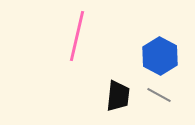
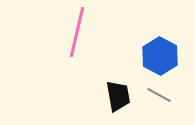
pink line: moved 4 px up
black trapezoid: rotated 16 degrees counterclockwise
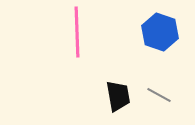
pink line: rotated 15 degrees counterclockwise
blue hexagon: moved 24 px up; rotated 9 degrees counterclockwise
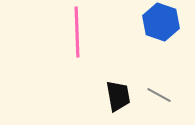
blue hexagon: moved 1 px right, 10 px up
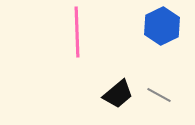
blue hexagon: moved 1 px right, 4 px down; rotated 15 degrees clockwise
black trapezoid: moved 2 px up; rotated 60 degrees clockwise
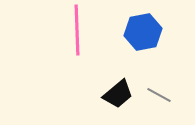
blue hexagon: moved 19 px left, 6 px down; rotated 15 degrees clockwise
pink line: moved 2 px up
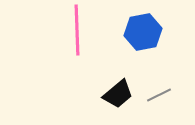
gray line: rotated 55 degrees counterclockwise
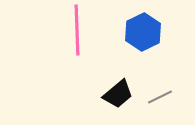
blue hexagon: rotated 15 degrees counterclockwise
gray line: moved 1 px right, 2 px down
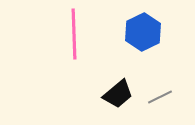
pink line: moved 3 px left, 4 px down
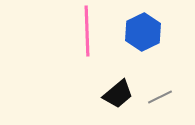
pink line: moved 13 px right, 3 px up
